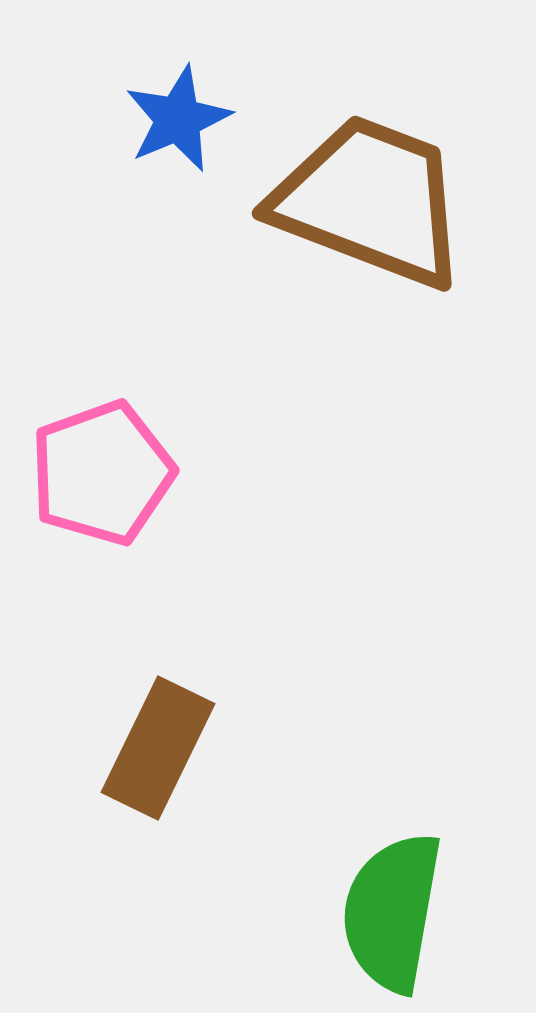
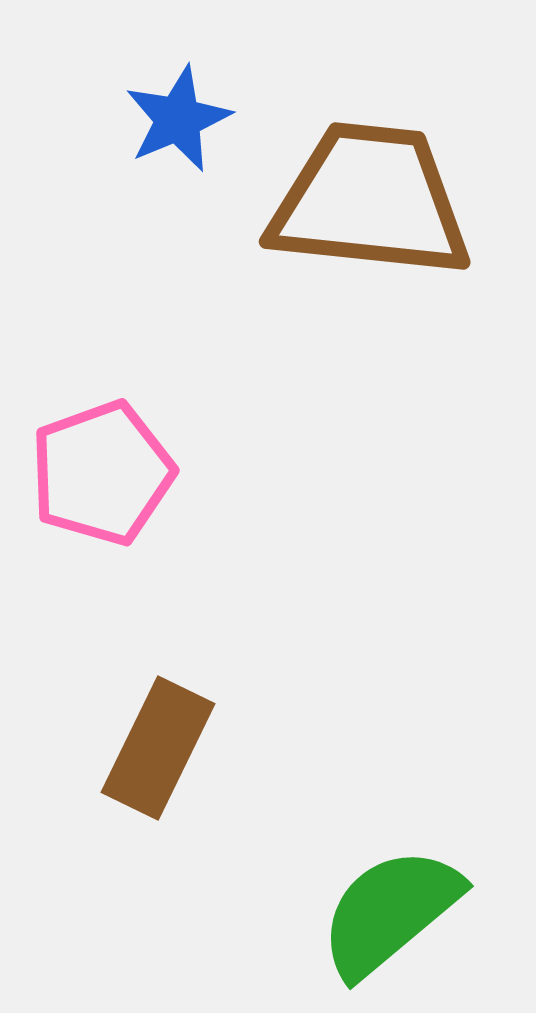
brown trapezoid: rotated 15 degrees counterclockwise
green semicircle: moved 2 px left; rotated 40 degrees clockwise
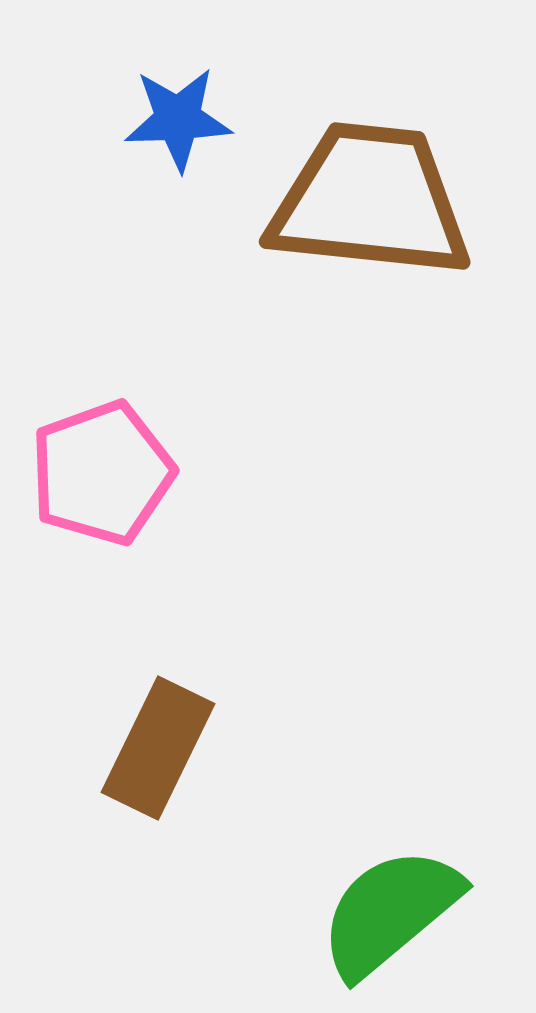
blue star: rotated 21 degrees clockwise
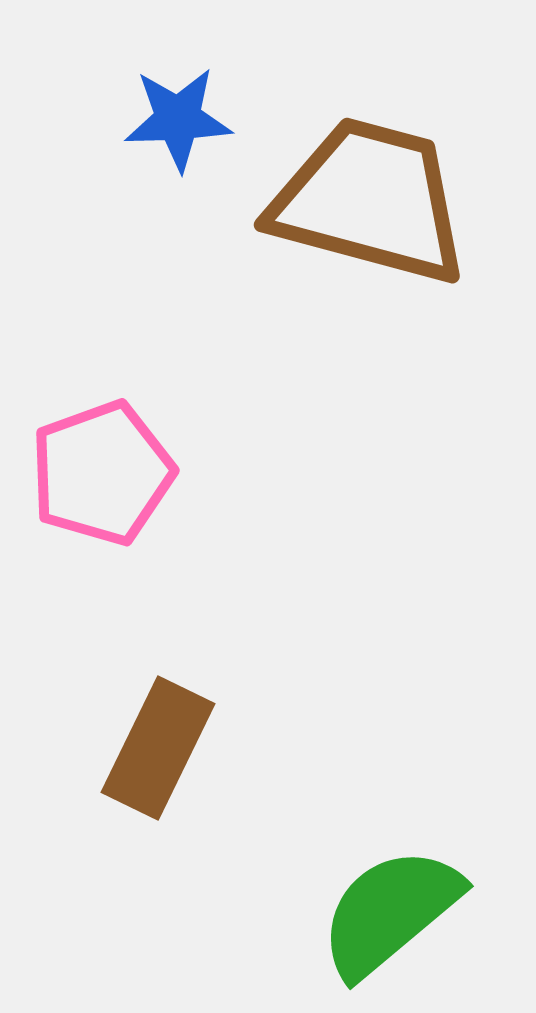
brown trapezoid: rotated 9 degrees clockwise
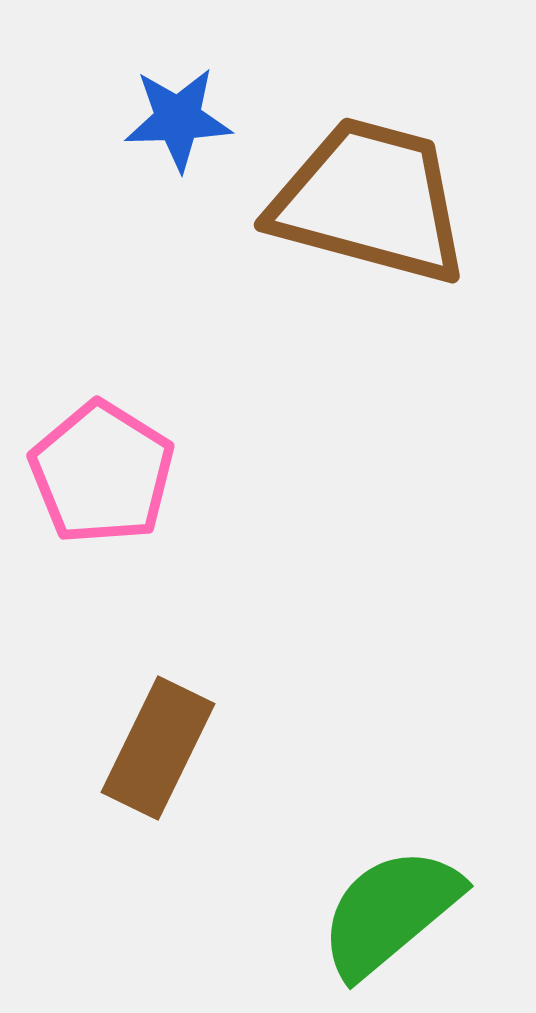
pink pentagon: rotated 20 degrees counterclockwise
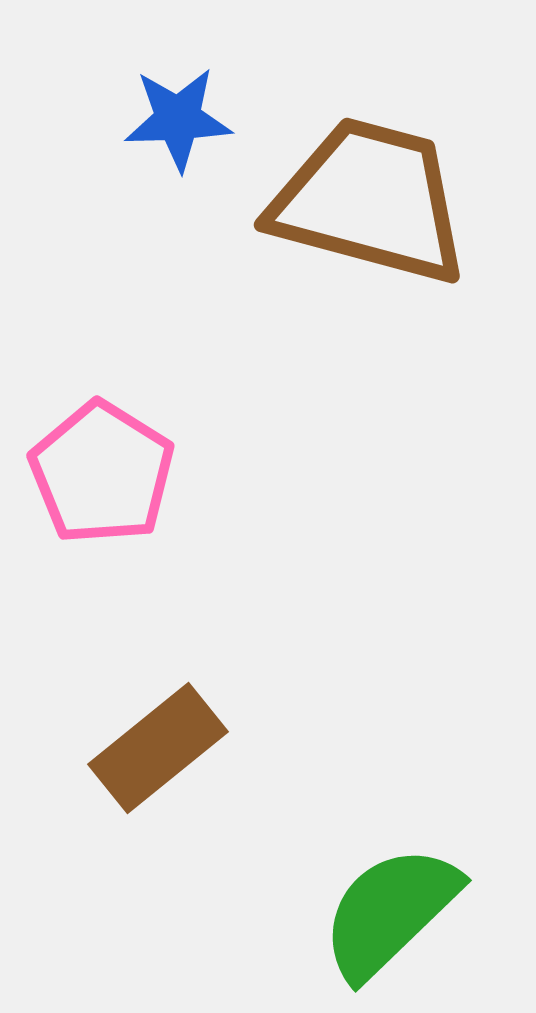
brown rectangle: rotated 25 degrees clockwise
green semicircle: rotated 4 degrees counterclockwise
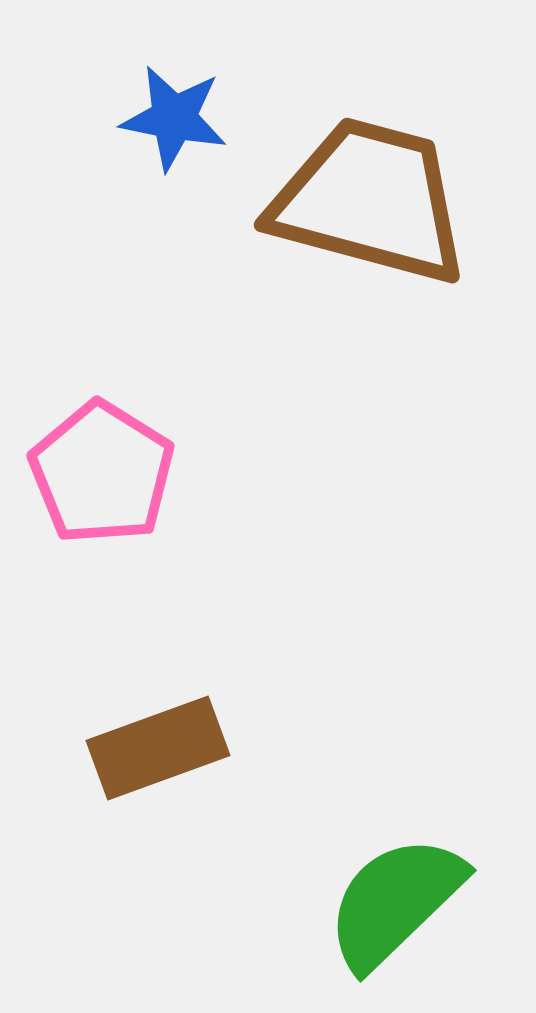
blue star: moved 4 px left, 1 px up; rotated 13 degrees clockwise
brown rectangle: rotated 19 degrees clockwise
green semicircle: moved 5 px right, 10 px up
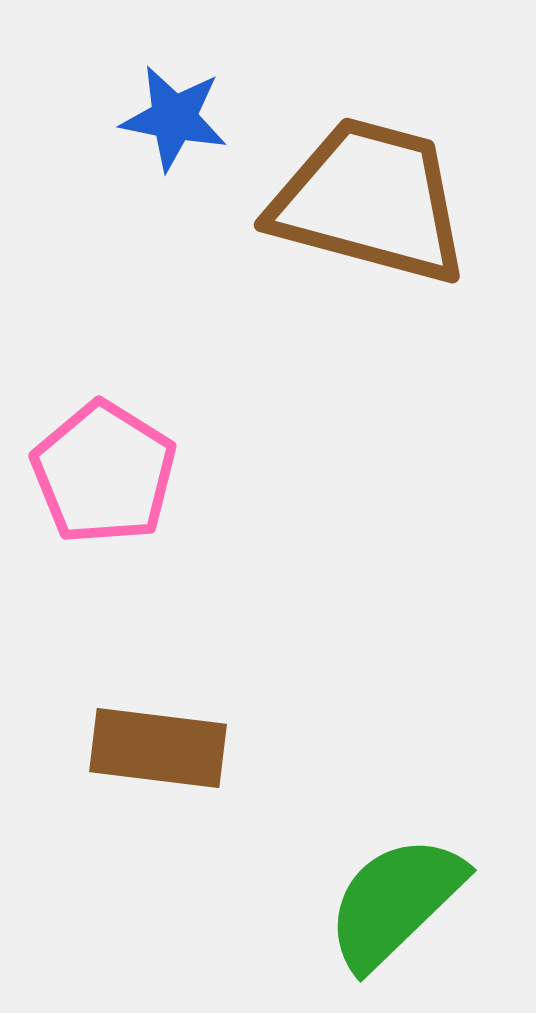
pink pentagon: moved 2 px right
brown rectangle: rotated 27 degrees clockwise
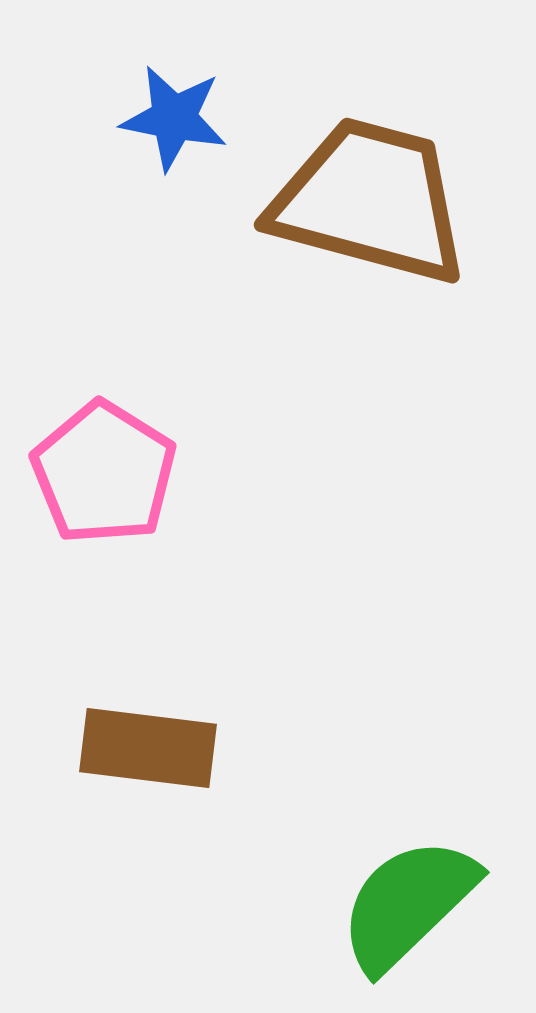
brown rectangle: moved 10 px left
green semicircle: moved 13 px right, 2 px down
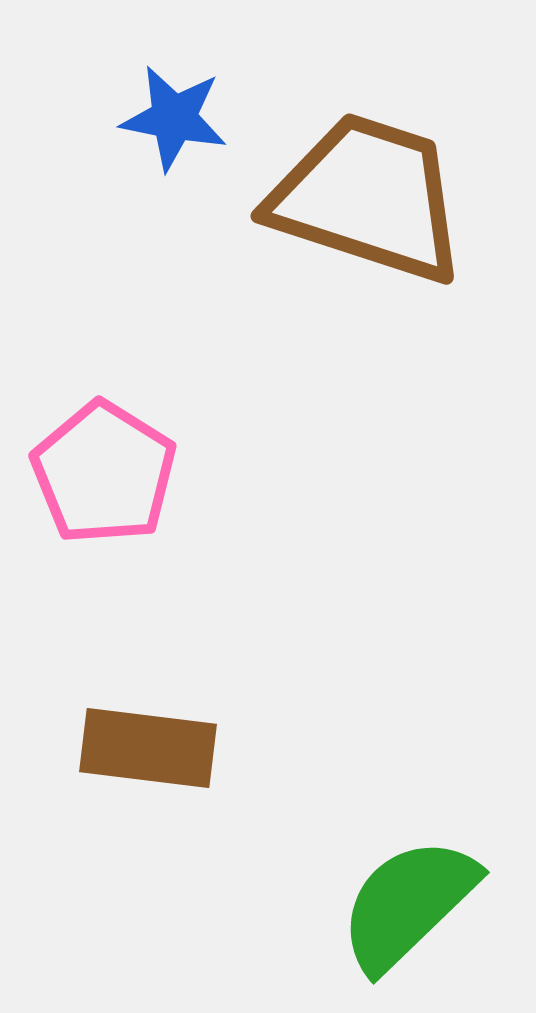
brown trapezoid: moved 2 px left, 3 px up; rotated 3 degrees clockwise
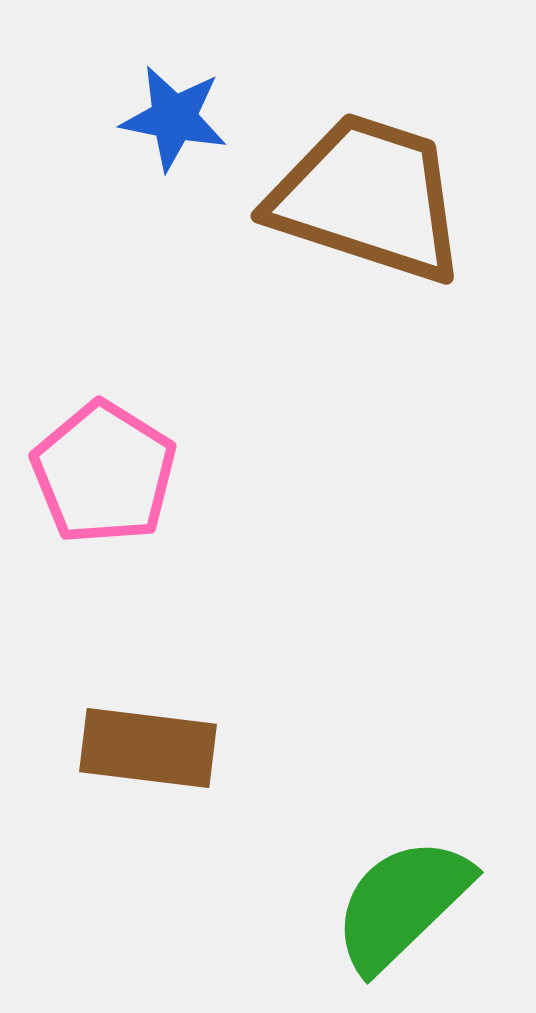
green semicircle: moved 6 px left
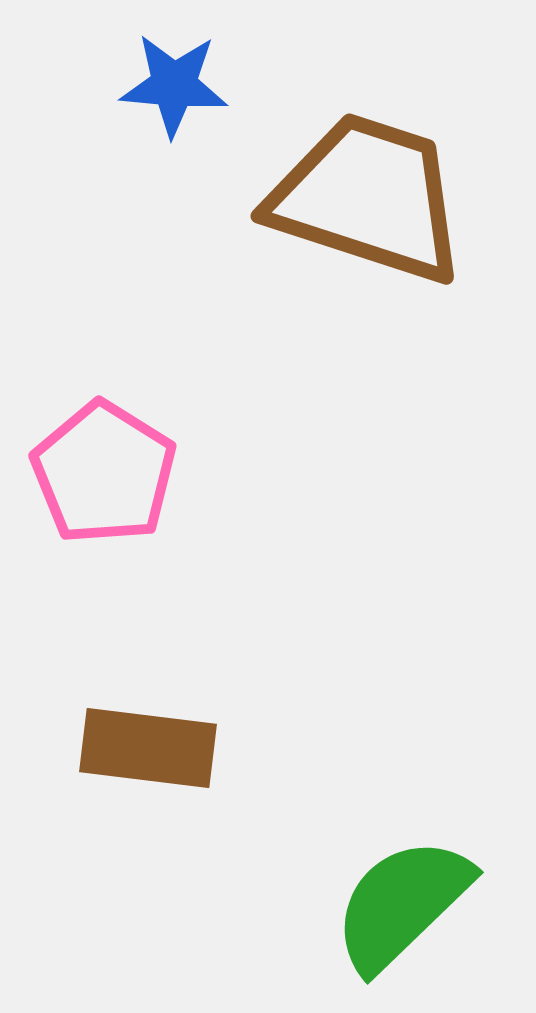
blue star: moved 33 px up; rotated 6 degrees counterclockwise
